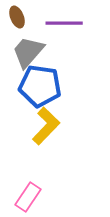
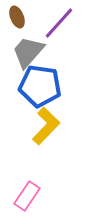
purple line: moved 5 px left; rotated 48 degrees counterclockwise
pink rectangle: moved 1 px left, 1 px up
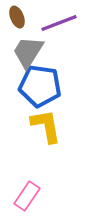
purple line: rotated 27 degrees clockwise
gray trapezoid: rotated 9 degrees counterclockwise
yellow L-shape: rotated 54 degrees counterclockwise
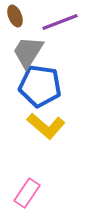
brown ellipse: moved 2 px left, 1 px up
purple line: moved 1 px right, 1 px up
yellow L-shape: rotated 141 degrees clockwise
pink rectangle: moved 3 px up
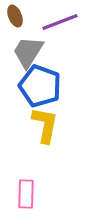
blue pentagon: rotated 12 degrees clockwise
yellow L-shape: moved 1 px left, 1 px up; rotated 120 degrees counterclockwise
pink rectangle: moved 1 px left, 1 px down; rotated 32 degrees counterclockwise
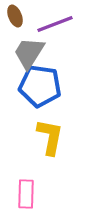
purple line: moved 5 px left, 2 px down
gray trapezoid: moved 1 px right, 1 px down
blue pentagon: rotated 12 degrees counterclockwise
yellow L-shape: moved 5 px right, 12 px down
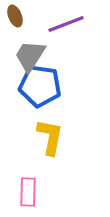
purple line: moved 11 px right
gray trapezoid: moved 1 px right, 3 px down
pink rectangle: moved 2 px right, 2 px up
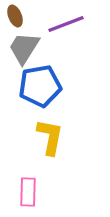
gray trapezoid: moved 6 px left, 8 px up
blue pentagon: rotated 18 degrees counterclockwise
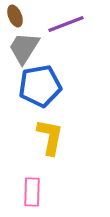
pink rectangle: moved 4 px right
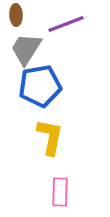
brown ellipse: moved 1 px right, 1 px up; rotated 20 degrees clockwise
gray trapezoid: moved 2 px right, 1 px down
pink rectangle: moved 28 px right
